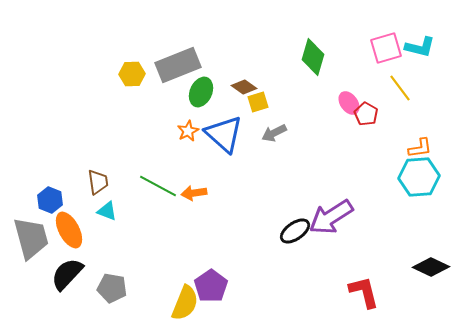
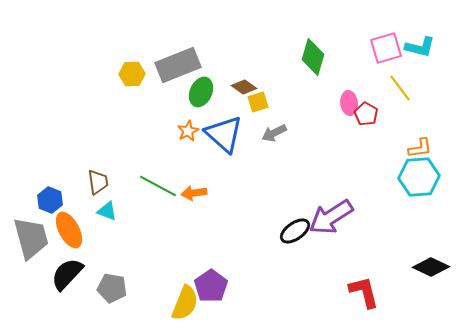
pink ellipse: rotated 30 degrees clockwise
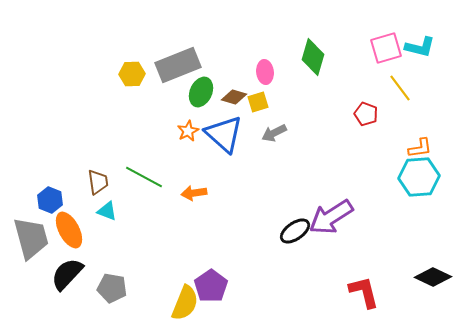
brown diamond: moved 10 px left, 10 px down; rotated 20 degrees counterclockwise
pink ellipse: moved 84 px left, 31 px up
red pentagon: rotated 10 degrees counterclockwise
green line: moved 14 px left, 9 px up
black diamond: moved 2 px right, 10 px down
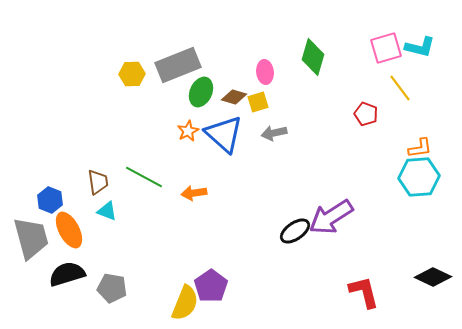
gray arrow: rotated 15 degrees clockwise
black semicircle: rotated 30 degrees clockwise
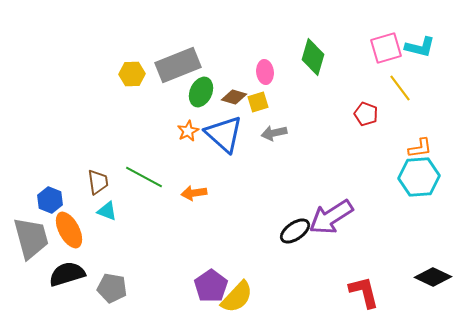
yellow semicircle: moved 52 px right, 6 px up; rotated 21 degrees clockwise
